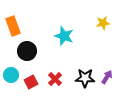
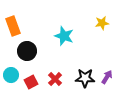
yellow star: moved 1 px left
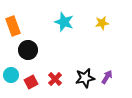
cyan star: moved 14 px up
black circle: moved 1 px right, 1 px up
black star: rotated 12 degrees counterclockwise
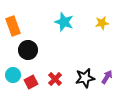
cyan circle: moved 2 px right
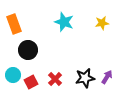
orange rectangle: moved 1 px right, 2 px up
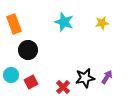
cyan circle: moved 2 px left
red cross: moved 8 px right, 8 px down
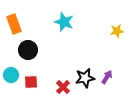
yellow star: moved 15 px right, 8 px down
red square: rotated 24 degrees clockwise
